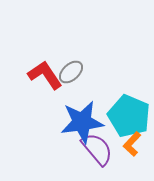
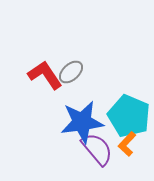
orange L-shape: moved 5 px left
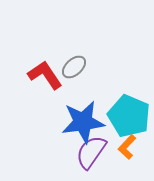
gray ellipse: moved 3 px right, 5 px up
blue star: moved 1 px right
orange L-shape: moved 3 px down
purple semicircle: moved 6 px left, 3 px down; rotated 105 degrees counterclockwise
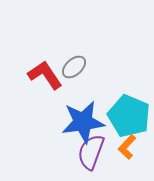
purple semicircle: rotated 15 degrees counterclockwise
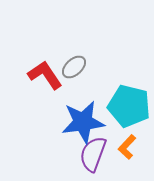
cyan pentagon: moved 10 px up; rotated 9 degrees counterclockwise
purple semicircle: moved 2 px right, 2 px down
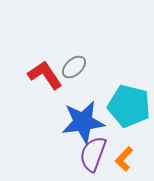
orange L-shape: moved 3 px left, 12 px down
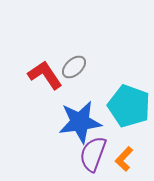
cyan pentagon: rotated 6 degrees clockwise
blue star: moved 3 px left
